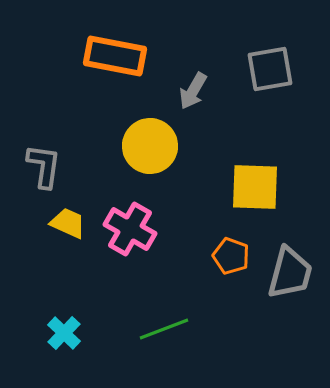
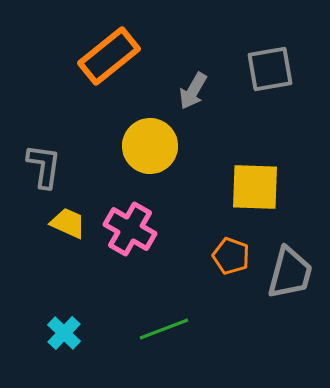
orange rectangle: moved 6 px left; rotated 50 degrees counterclockwise
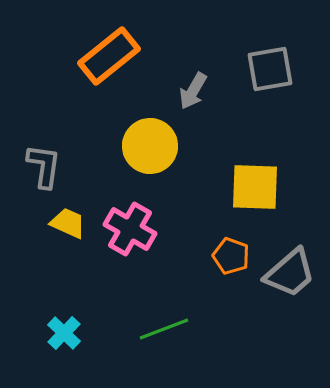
gray trapezoid: rotated 34 degrees clockwise
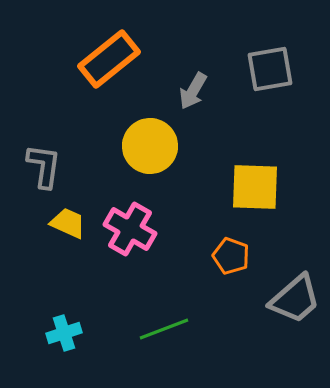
orange rectangle: moved 3 px down
gray trapezoid: moved 5 px right, 26 px down
cyan cross: rotated 28 degrees clockwise
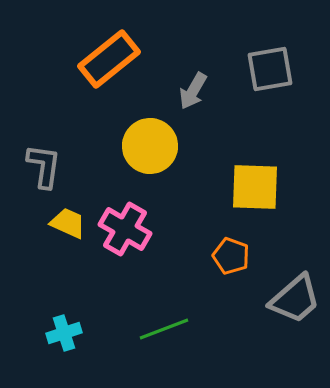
pink cross: moved 5 px left
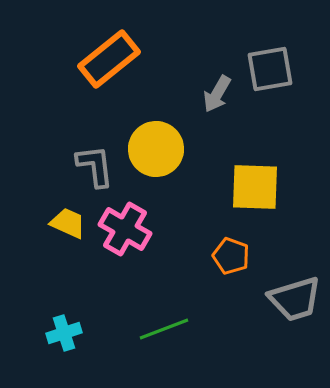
gray arrow: moved 24 px right, 3 px down
yellow circle: moved 6 px right, 3 px down
gray L-shape: moved 51 px right; rotated 15 degrees counterclockwise
gray trapezoid: rotated 24 degrees clockwise
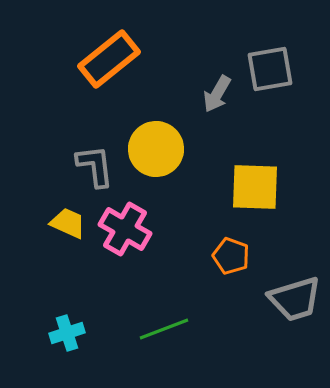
cyan cross: moved 3 px right
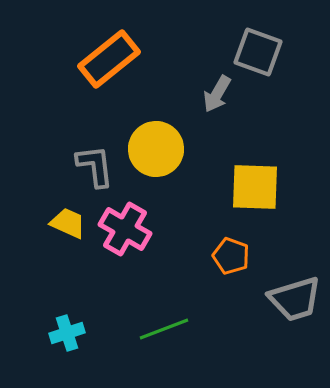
gray square: moved 12 px left, 17 px up; rotated 30 degrees clockwise
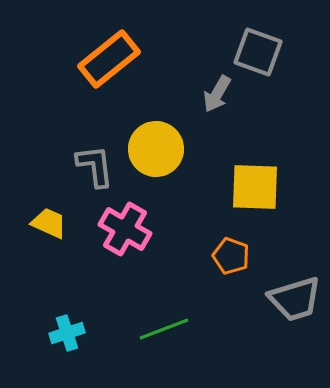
yellow trapezoid: moved 19 px left
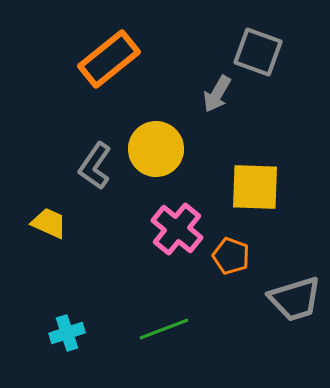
gray L-shape: rotated 138 degrees counterclockwise
pink cross: moved 52 px right; rotated 9 degrees clockwise
